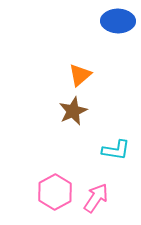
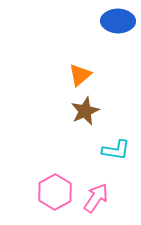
brown star: moved 12 px right
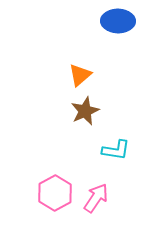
pink hexagon: moved 1 px down
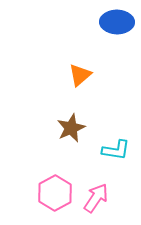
blue ellipse: moved 1 px left, 1 px down
brown star: moved 14 px left, 17 px down
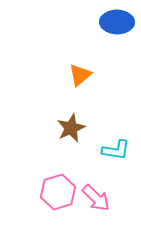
pink hexagon: moved 3 px right, 1 px up; rotated 12 degrees clockwise
pink arrow: rotated 100 degrees clockwise
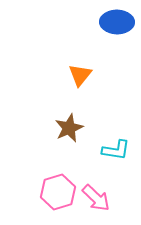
orange triangle: rotated 10 degrees counterclockwise
brown star: moved 2 px left
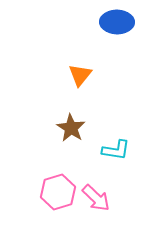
brown star: moved 2 px right; rotated 16 degrees counterclockwise
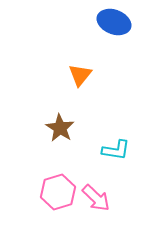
blue ellipse: moved 3 px left; rotated 20 degrees clockwise
brown star: moved 11 px left
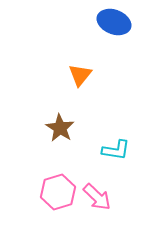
pink arrow: moved 1 px right, 1 px up
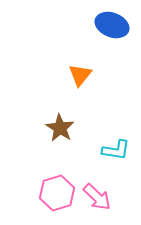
blue ellipse: moved 2 px left, 3 px down
pink hexagon: moved 1 px left, 1 px down
